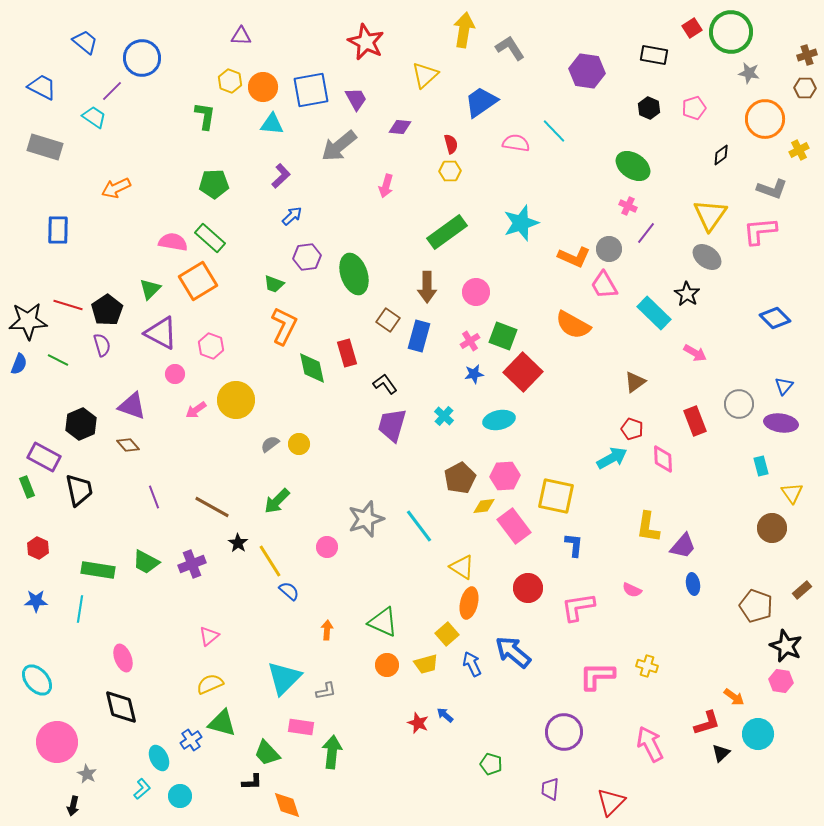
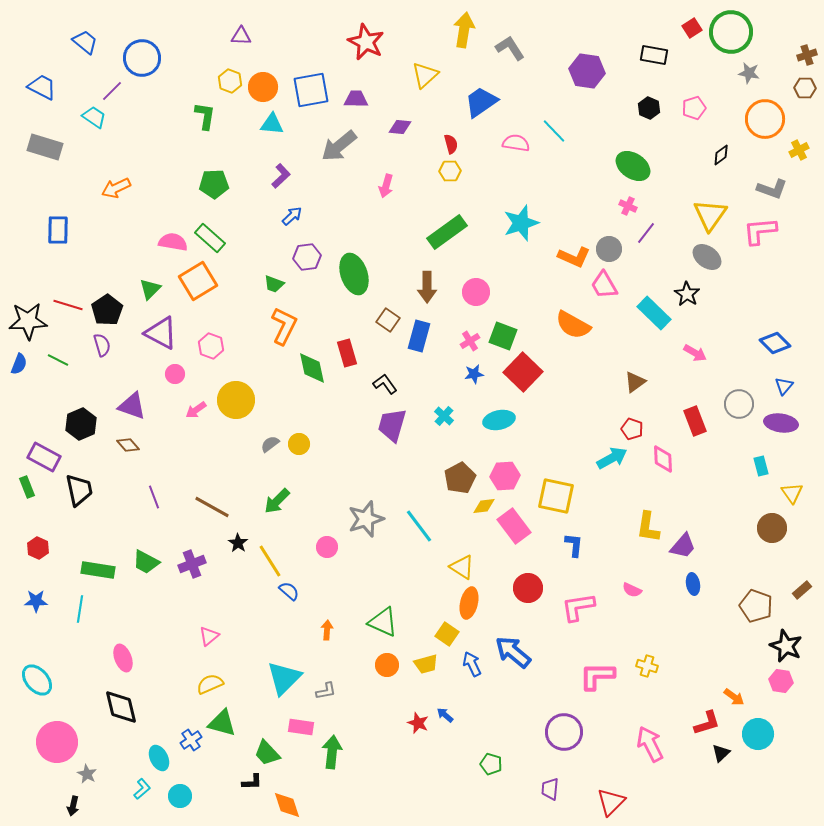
purple trapezoid at (356, 99): rotated 60 degrees counterclockwise
blue diamond at (775, 318): moved 25 px down
yellow square at (447, 634): rotated 15 degrees counterclockwise
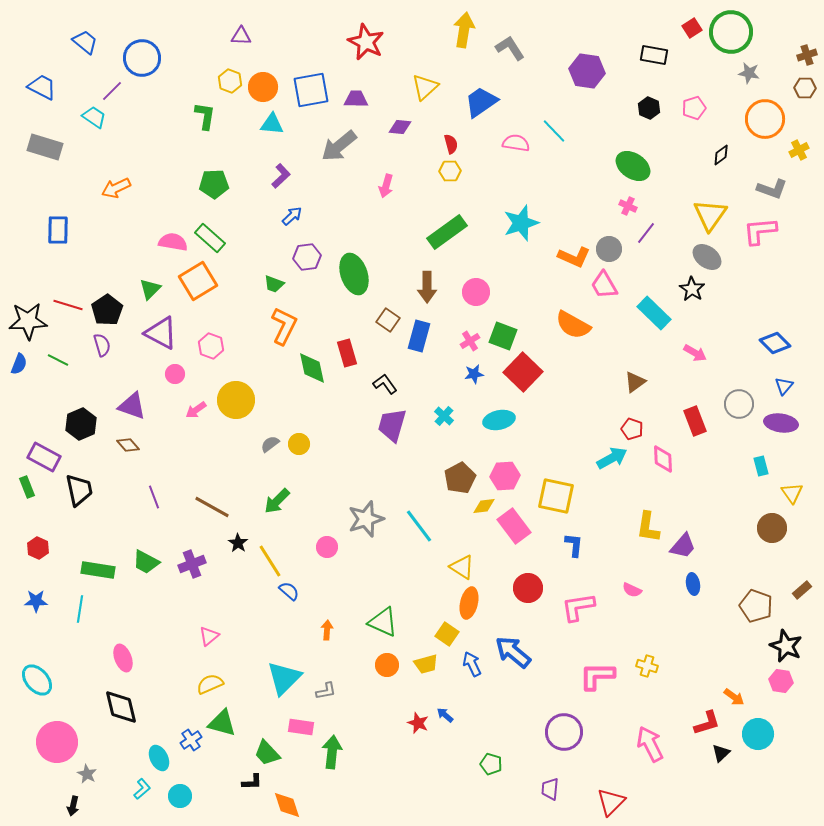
yellow triangle at (425, 75): moved 12 px down
black star at (687, 294): moved 5 px right, 5 px up
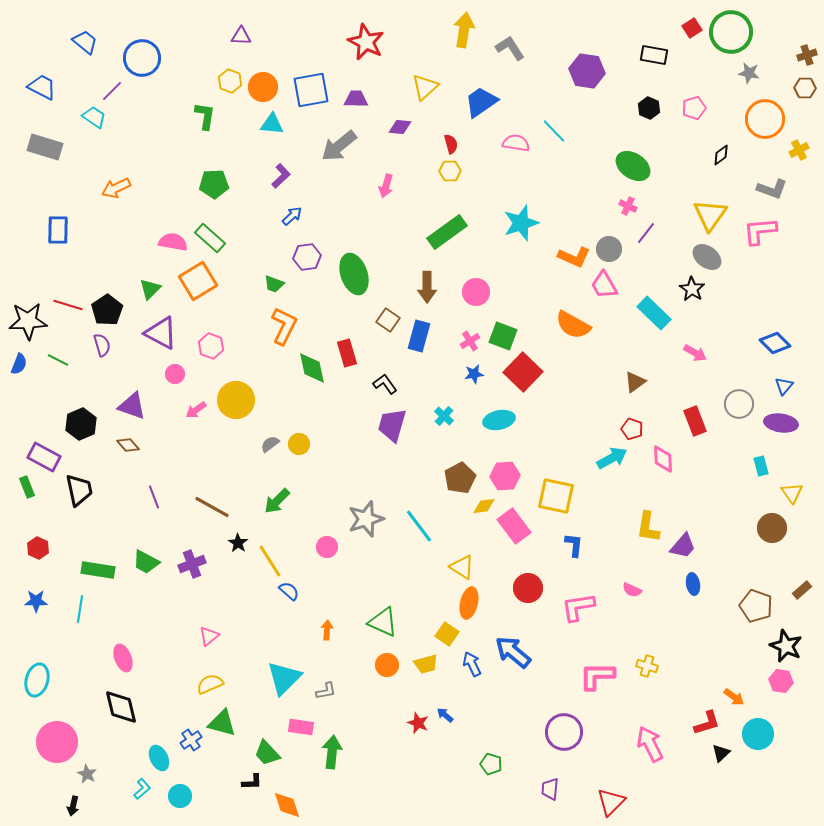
cyan ellipse at (37, 680): rotated 56 degrees clockwise
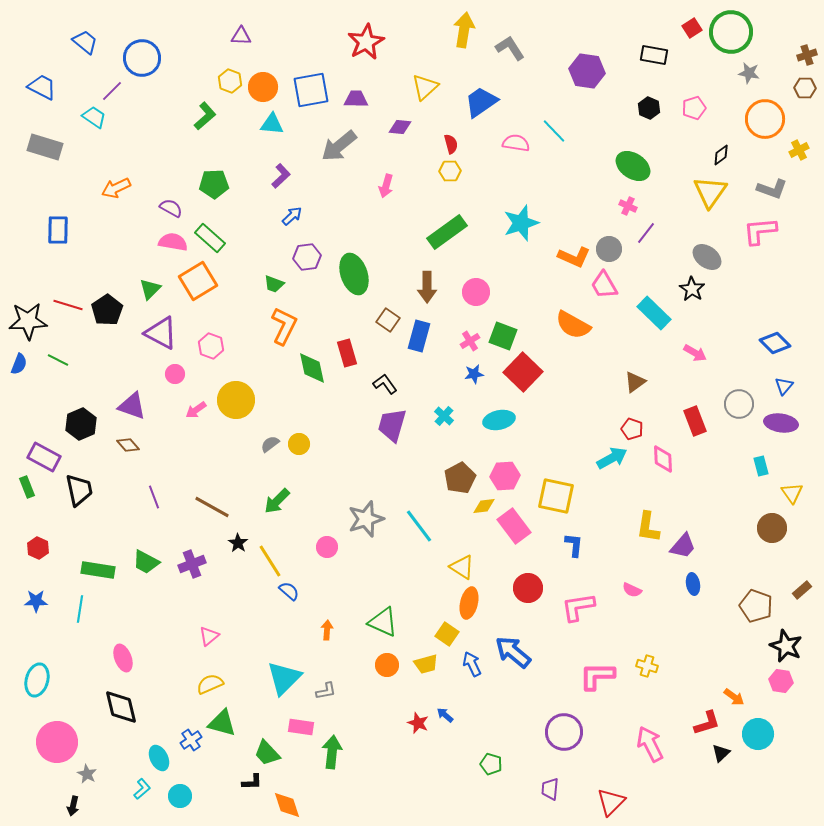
red star at (366, 42): rotated 18 degrees clockwise
green L-shape at (205, 116): rotated 40 degrees clockwise
yellow triangle at (710, 215): moved 23 px up
purple semicircle at (102, 345): moved 69 px right, 137 px up; rotated 45 degrees counterclockwise
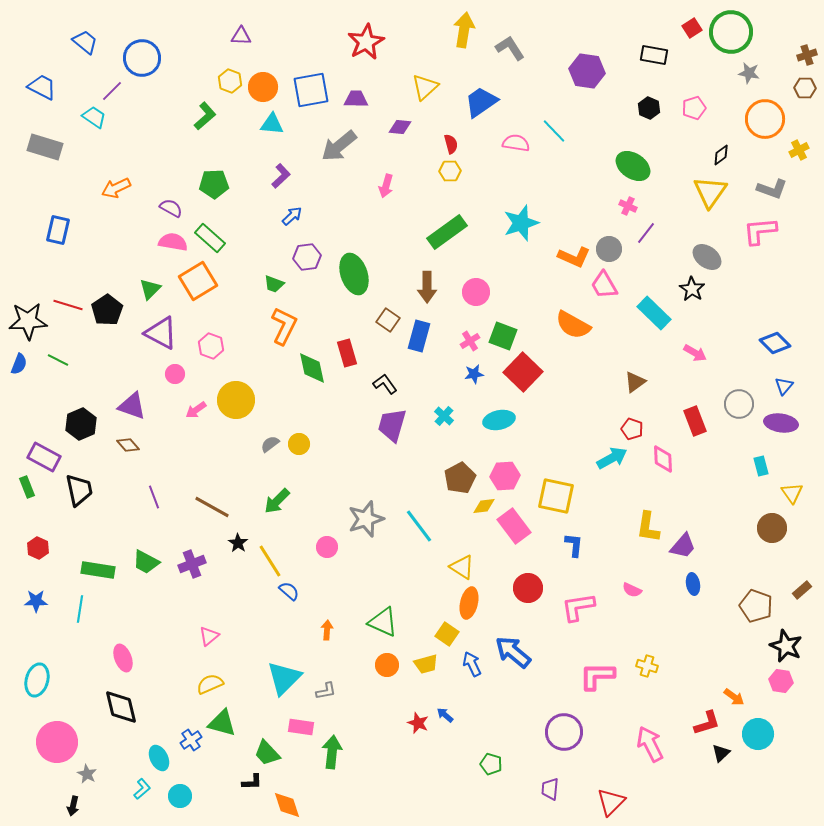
blue rectangle at (58, 230): rotated 12 degrees clockwise
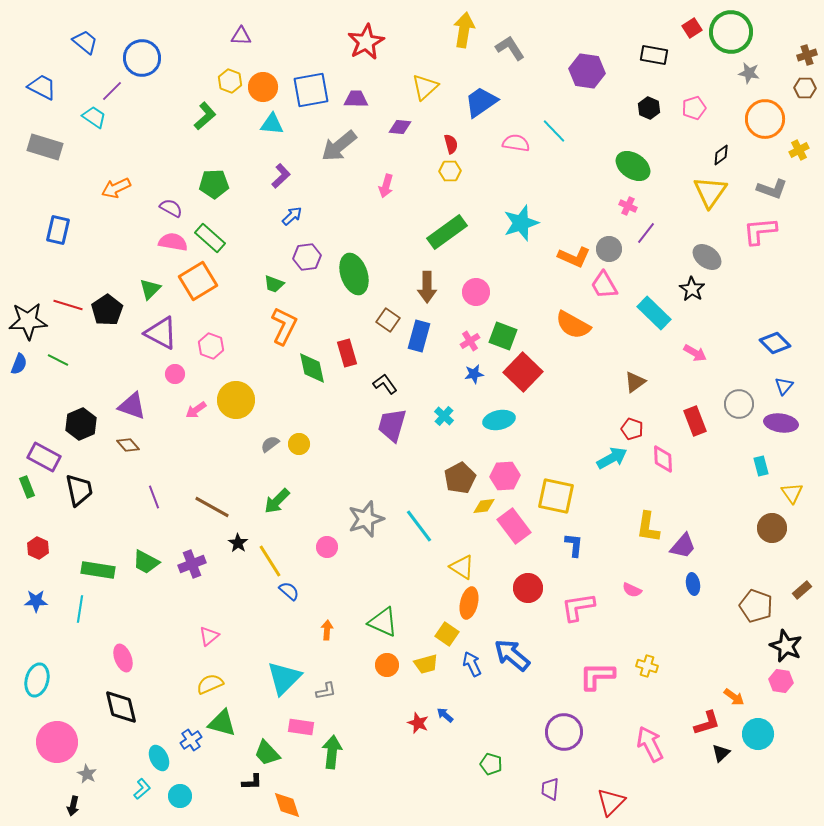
blue arrow at (513, 652): moved 1 px left, 3 px down
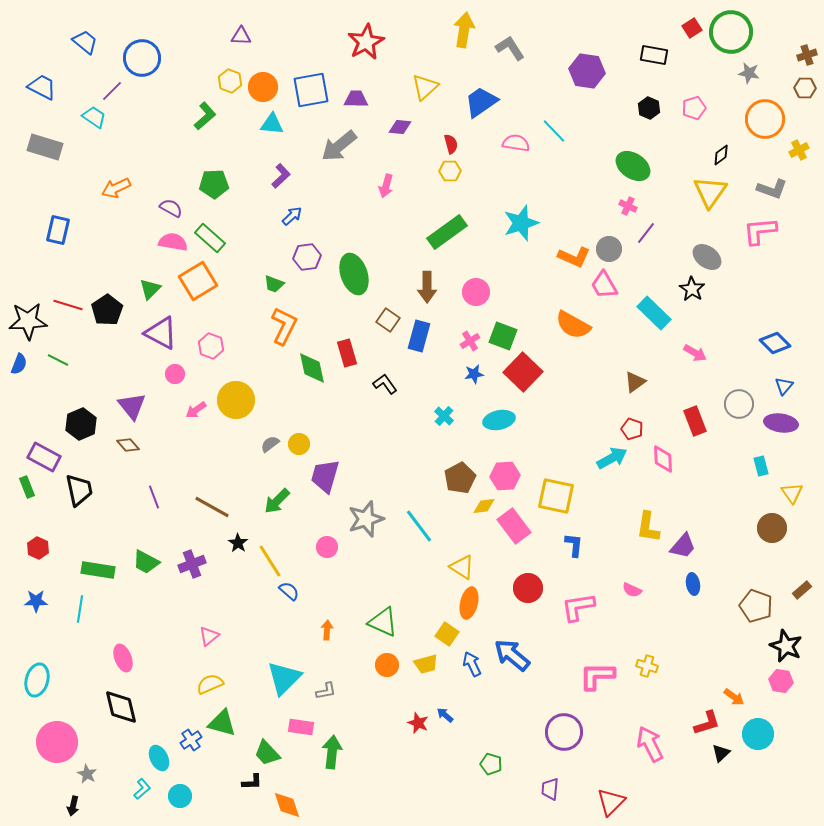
purple triangle at (132, 406): rotated 32 degrees clockwise
purple trapezoid at (392, 425): moved 67 px left, 51 px down
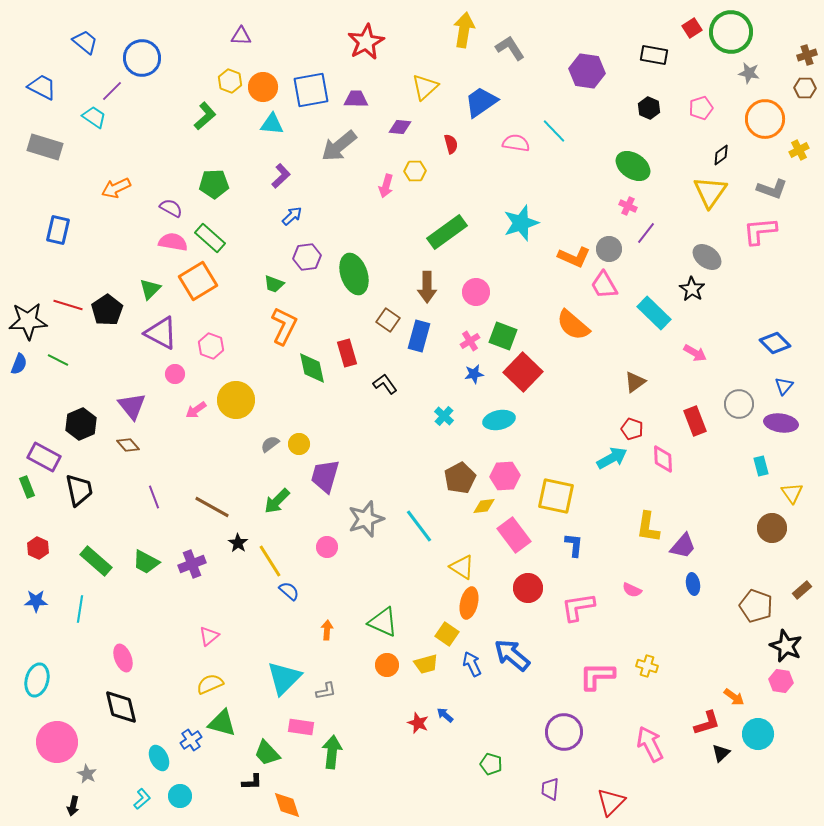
pink pentagon at (694, 108): moved 7 px right
yellow hexagon at (450, 171): moved 35 px left
orange semicircle at (573, 325): rotated 12 degrees clockwise
pink rectangle at (514, 526): moved 9 px down
green rectangle at (98, 570): moved 2 px left, 9 px up; rotated 32 degrees clockwise
cyan L-shape at (142, 789): moved 10 px down
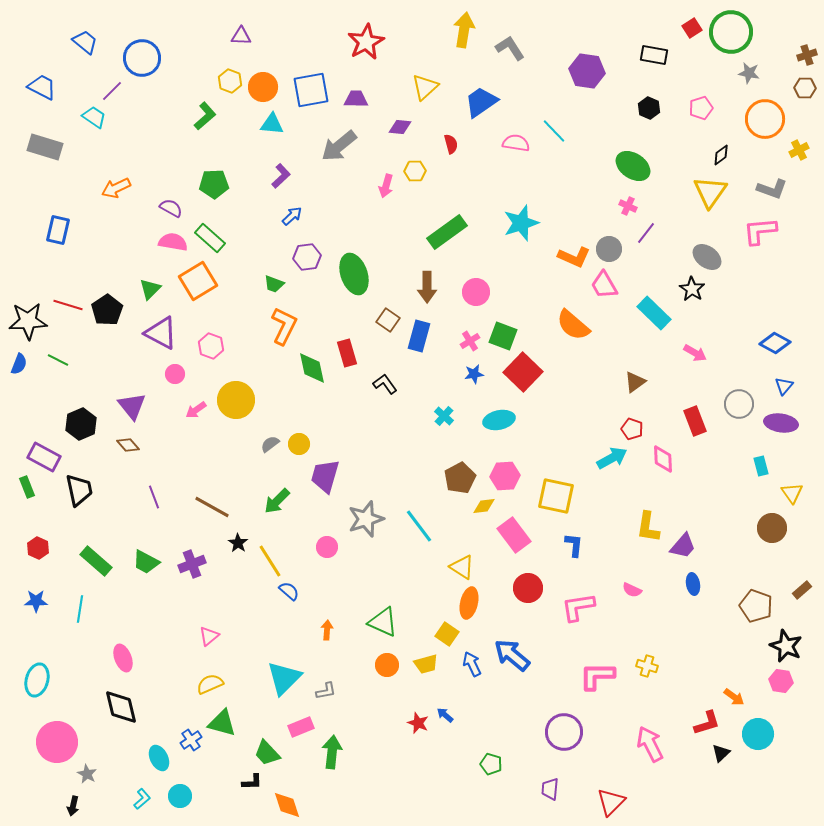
blue diamond at (775, 343): rotated 16 degrees counterclockwise
pink rectangle at (301, 727): rotated 30 degrees counterclockwise
